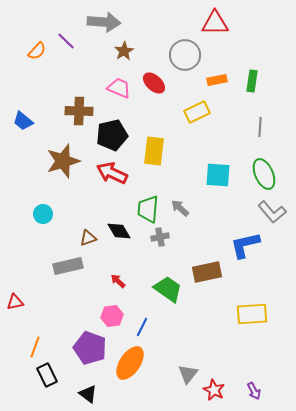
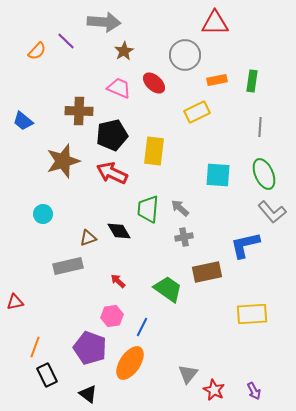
gray cross at (160, 237): moved 24 px right
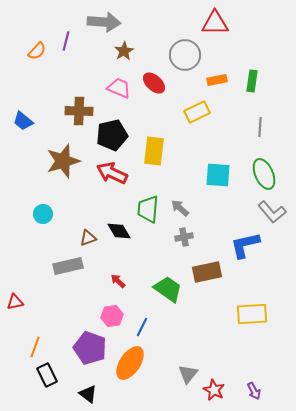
purple line at (66, 41): rotated 60 degrees clockwise
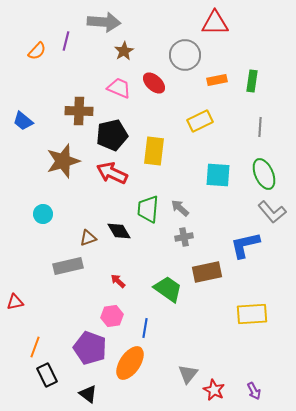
yellow rectangle at (197, 112): moved 3 px right, 9 px down
blue line at (142, 327): moved 3 px right, 1 px down; rotated 18 degrees counterclockwise
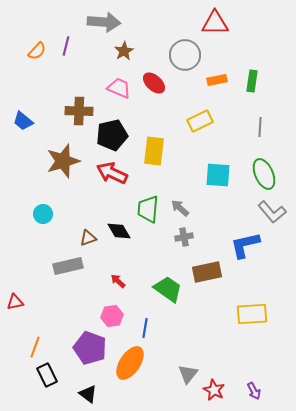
purple line at (66, 41): moved 5 px down
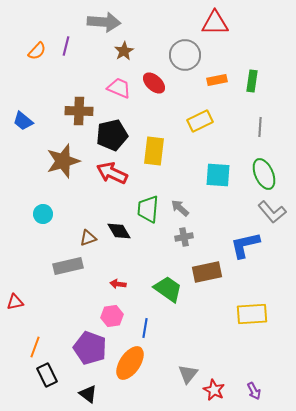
red arrow at (118, 281): moved 3 px down; rotated 35 degrees counterclockwise
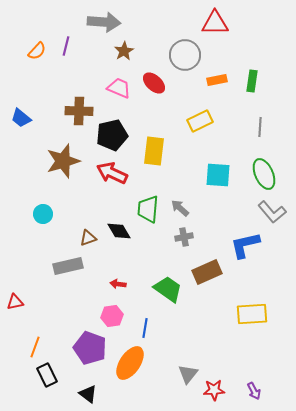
blue trapezoid at (23, 121): moved 2 px left, 3 px up
brown rectangle at (207, 272): rotated 12 degrees counterclockwise
red star at (214, 390): rotated 30 degrees counterclockwise
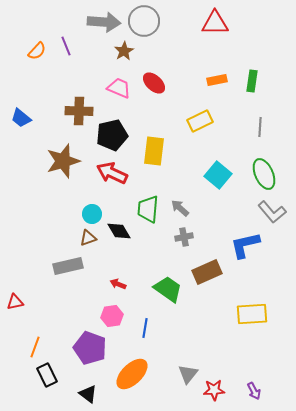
purple line at (66, 46): rotated 36 degrees counterclockwise
gray circle at (185, 55): moved 41 px left, 34 px up
cyan square at (218, 175): rotated 36 degrees clockwise
cyan circle at (43, 214): moved 49 px right
red arrow at (118, 284): rotated 14 degrees clockwise
orange ellipse at (130, 363): moved 2 px right, 11 px down; rotated 12 degrees clockwise
